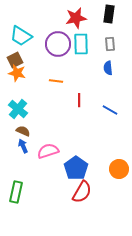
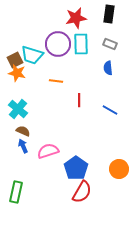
cyan trapezoid: moved 11 px right, 19 px down; rotated 15 degrees counterclockwise
gray rectangle: rotated 64 degrees counterclockwise
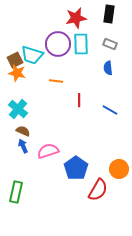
red semicircle: moved 16 px right, 2 px up
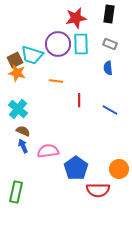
pink semicircle: rotated 10 degrees clockwise
red semicircle: rotated 60 degrees clockwise
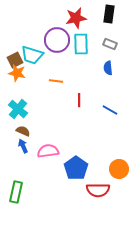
purple circle: moved 1 px left, 4 px up
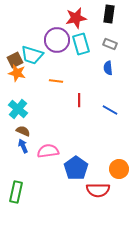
cyan rectangle: rotated 15 degrees counterclockwise
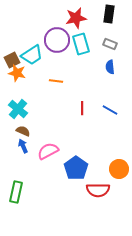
cyan trapezoid: rotated 50 degrees counterclockwise
brown square: moved 3 px left
blue semicircle: moved 2 px right, 1 px up
red line: moved 3 px right, 8 px down
pink semicircle: rotated 20 degrees counterclockwise
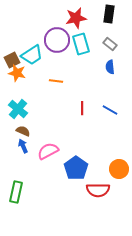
gray rectangle: rotated 16 degrees clockwise
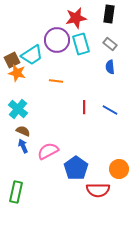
red line: moved 2 px right, 1 px up
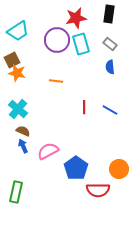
cyan trapezoid: moved 14 px left, 24 px up
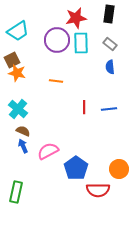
cyan rectangle: moved 1 px up; rotated 15 degrees clockwise
blue line: moved 1 px left, 1 px up; rotated 35 degrees counterclockwise
